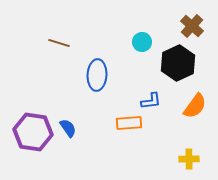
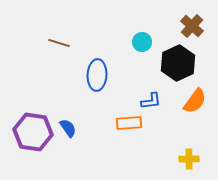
orange semicircle: moved 5 px up
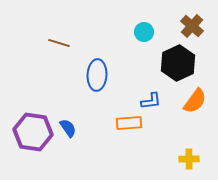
cyan circle: moved 2 px right, 10 px up
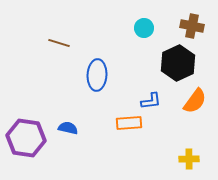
brown cross: rotated 30 degrees counterclockwise
cyan circle: moved 4 px up
blue semicircle: rotated 42 degrees counterclockwise
purple hexagon: moved 7 px left, 6 px down
